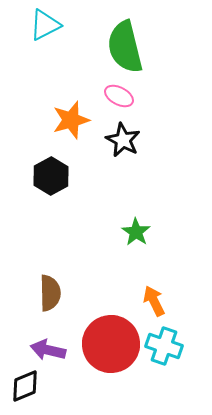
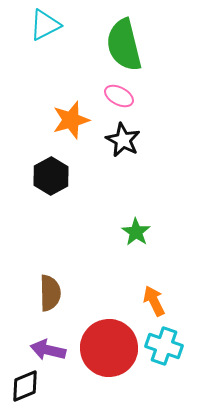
green semicircle: moved 1 px left, 2 px up
red circle: moved 2 px left, 4 px down
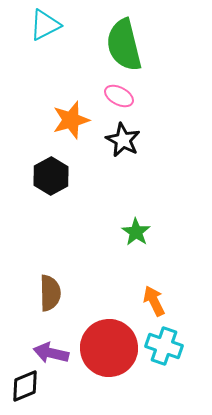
purple arrow: moved 3 px right, 3 px down
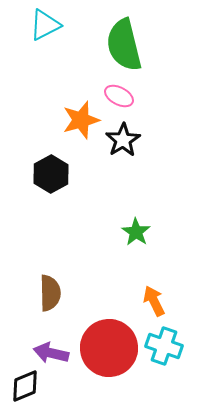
orange star: moved 10 px right
black star: rotated 12 degrees clockwise
black hexagon: moved 2 px up
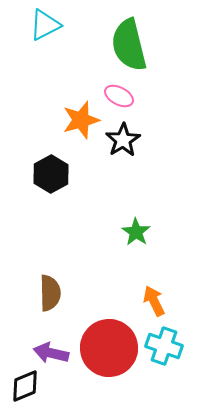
green semicircle: moved 5 px right
